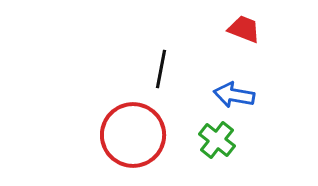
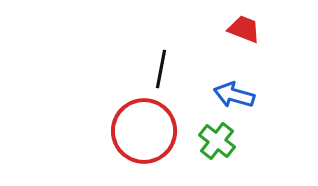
blue arrow: rotated 6 degrees clockwise
red circle: moved 11 px right, 4 px up
green cross: moved 1 px down
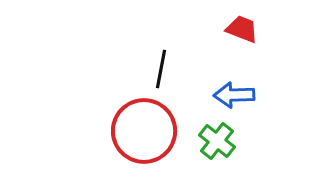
red trapezoid: moved 2 px left
blue arrow: rotated 18 degrees counterclockwise
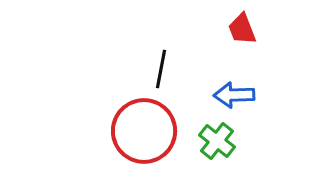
red trapezoid: rotated 132 degrees counterclockwise
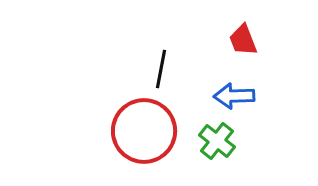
red trapezoid: moved 1 px right, 11 px down
blue arrow: moved 1 px down
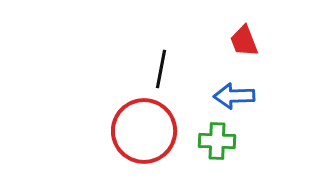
red trapezoid: moved 1 px right, 1 px down
green cross: rotated 36 degrees counterclockwise
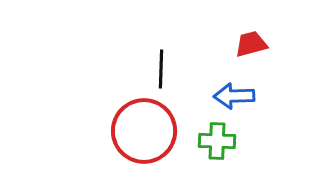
red trapezoid: moved 7 px right, 3 px down; rotated 96 degrees clockwise
black line: rotated 9 degrees counterclockwise
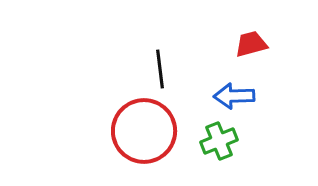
black line: moved 1 px left; rotated 9 degrees counterclockwise
green cross: moved 2 px right; rotated 24 degrees counterclockwise
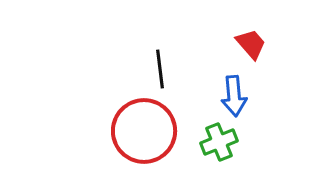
red trapezoid: rotated 64 degrees clockwise
blue arrow: rotated 93 degrees counterclockwise
green cross: moved 1 px down
